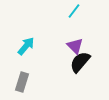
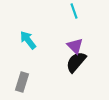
cyan line: rotated 56 degrees counterclockwise
cyan arrow: moved 2 px right, 6 px up; rotated 78 degrees counterclockwise
black semicircle: moved 4 px left
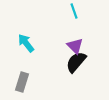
cyan arrow: moved 2 px left, 3 px down
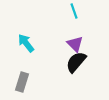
purple triangle: moved 2 px up
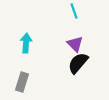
cyan arrow: rotated 42 degrees clockwise
black semicircle: moved 2 px right, 1 px down
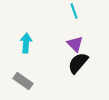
gray rectangle: moved 1 px right, 1 px up; rotated 72 degrees counterclockwise
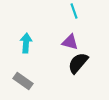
purple triangle: moved 5 px left, 2 px up; rotated 30 degrees counterclockwise
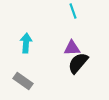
cyan line: moved 1 px left
purple triangle: moved 2 px right, 6 px down; rotated 18 degrees counterclockwise
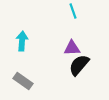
cyan arrow: moved 4 px left, 2 px up
black semicircle: moved 1 px right, 2 px down
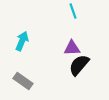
cyan arrow: rotated 18 degrees clockwise
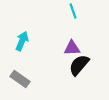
gray rectangle: moved 3 px left, 2 px up
